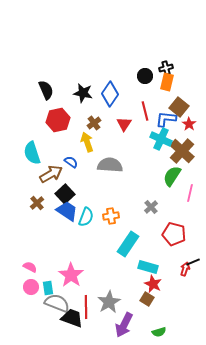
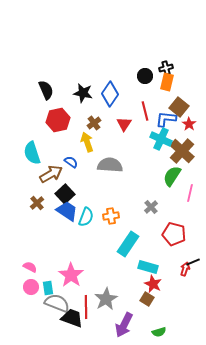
gray star at (109, 302): moved 3 px left, 3 px up
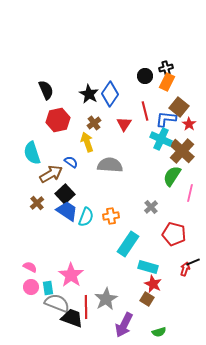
orange rectangle at (167, 82): rotated 12 degrees clockwise
black star at (83, 93): moved 6 px right, 1 px down; rotated 18 degrees clockwise
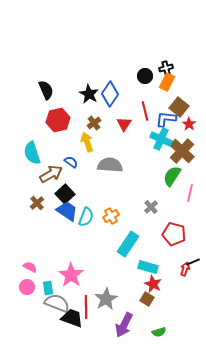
orange cross at (111, 216): rotated 21 degrees counterclockwise
pink circle at (31, 287): moved 4 px left
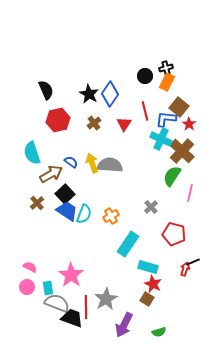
yellow arrow at (87, 142): moved 5 px right, 21 px down
cyan semicircle at (86, 217): moved 2 px left, 3 px up
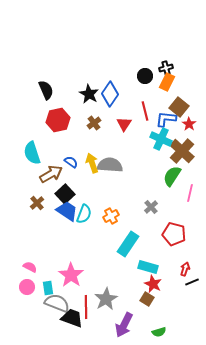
black line at (193, 262): moved 1 px left, 20 px down
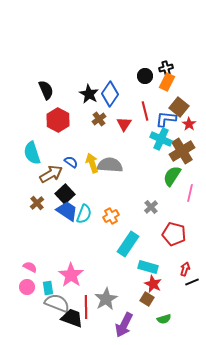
red hexagon at (58, 120): rotated 20 degrees counterclockwise
brown cross at (94, 123): moved 5 px right, 4 px up
brown cross at (182, 151): rotated 15 degrees clockwise
green semicircle at (159, 332): moved 5 px right, 13 px up
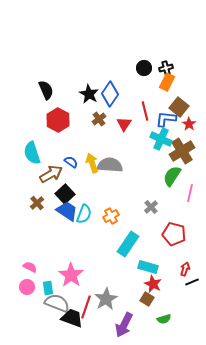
black circle at (145, 76): moved 1 px left, 8 px up
red line at (86, 307): rotated 20 degrees clockwise
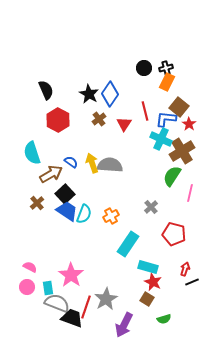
red star at (153, 284): moved 2 px up
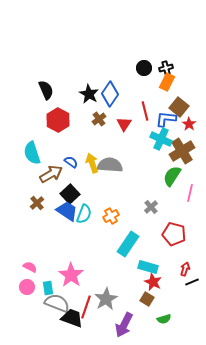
black square at (65, 194): moved 5 px right
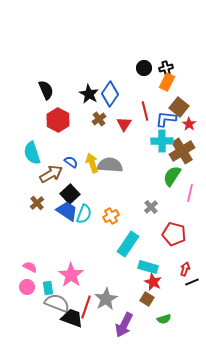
cyan cross at (161, 139): moved 1 px right, 2 px down; rotated 25 degrees counterclockwise
